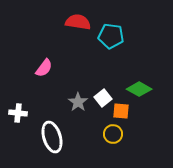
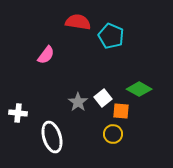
cyan pentagon: rotated 15 degrees clockwise
pink semicircle: moved 2 px right, 13 px up
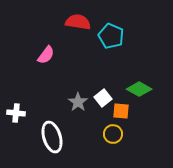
white cross: moved 2 px left
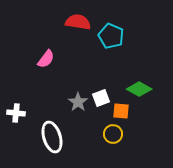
pink semicircle: moved 4 px down
white square: moved 2 px left; rotated 18 degrees clockwise
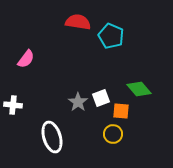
pink semicircle: moved 20 px left
green diamond: rotated 20 degrees clockwise
white cross: moved 3 px left, 8 px up
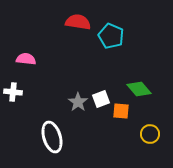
pink semicircle: rotated 120 degrees counterclockwise
white square: moved 1 px down
white cross: moved 13 px up
yellow circle: moved 37 px right
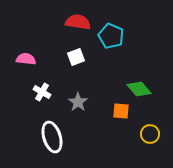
white cross: moved 29 px right; rotated 24 degrees clockwise
white square: moved 25 px left, 42 px up
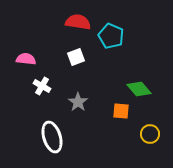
white cross: moved 6 px up
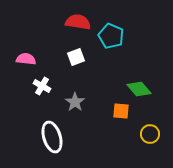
gray star: moved 3 px left
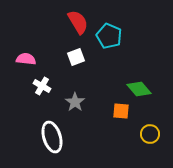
red semicircle: rotated 50 degrees clockwise
cyan pentagon: moved 2 px left
